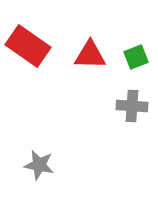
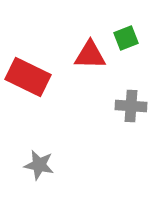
red rectangle: moved 31 px down; rotated 9 degrees counterclockwise
green square: moved 10 px left, 19 px up
gray cross: moved 1 px left
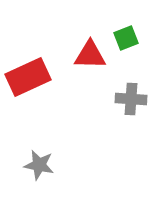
red rectangle: rotated 51 degrees counterclockwise
gray cross: moved 7 px up
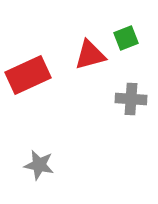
red triangle: rotated 16 degrees counterclockwise
red rectangle: moved 2 px up
